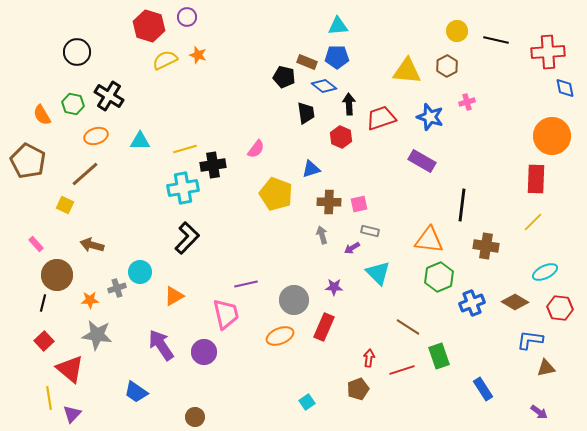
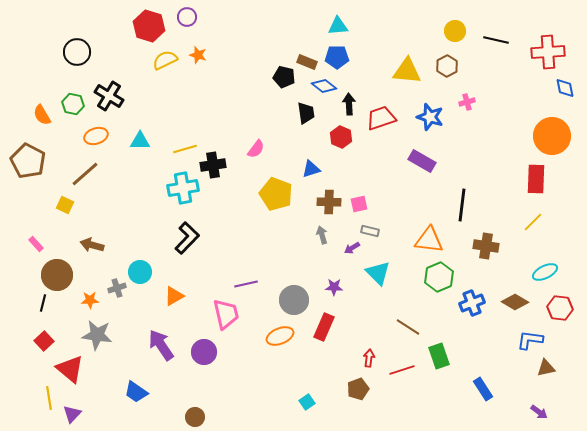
yellow circle at (457, 31): moved 2 px left
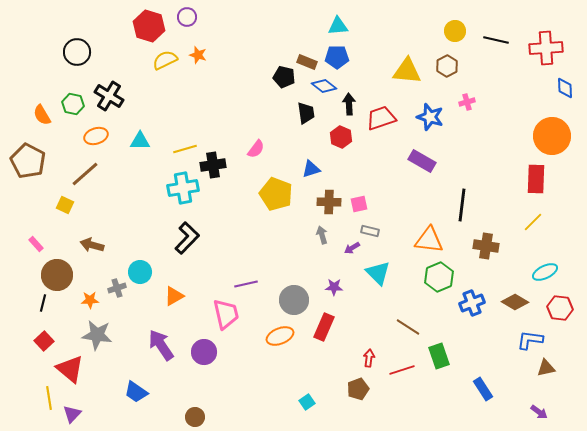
red cross at (548, 52): moved 2 px left, 4 px up
blue diamond at (565, 88): rotated 10 degrees clockwise
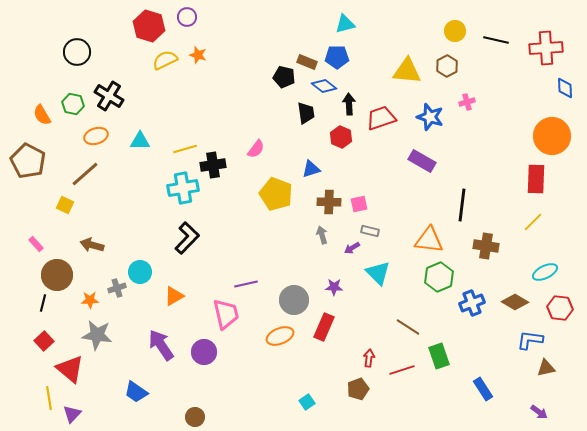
cyan triangle at (338, 26): moved 7 px right, 2 px up; rotated 10 degrees counterclockwise
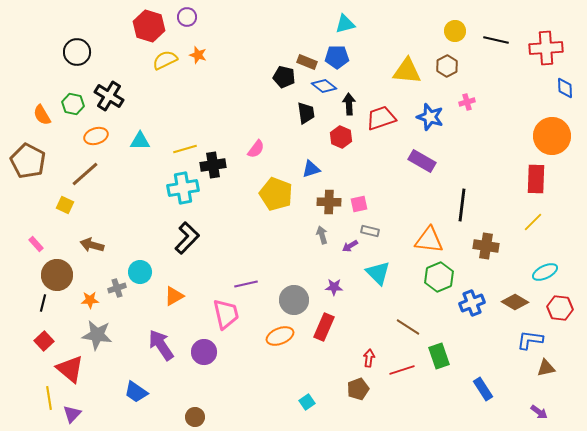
purple arrow at (352, 248): moved 2 px left, 2 px up
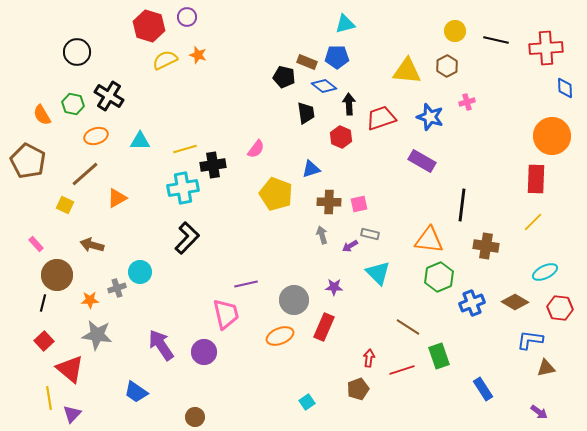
gray rectangle at (370, 231): moved 3 px down
orange triangle at (174, 296): moved 57 px left, 98 px up
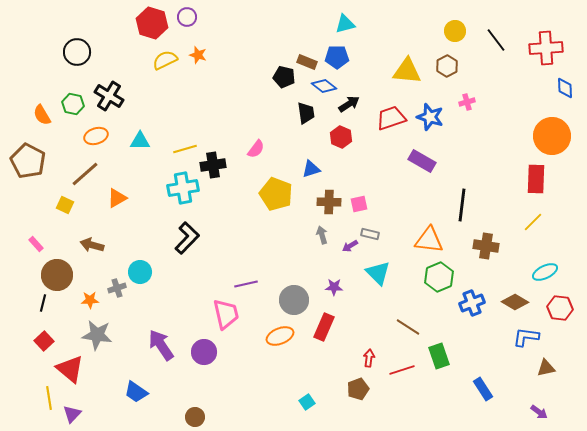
red hexagon at (149, 26): moved 3 px right, 3 px up
black line at (496, 40): rotated 40 degrees clockwise
black arrow at (349, 104): rotated 60 degrees clockwise
red trapezoid at (381, 118): moved 10 px right
blue L-shape at (530, 340): moved 4 px left, 3 px up
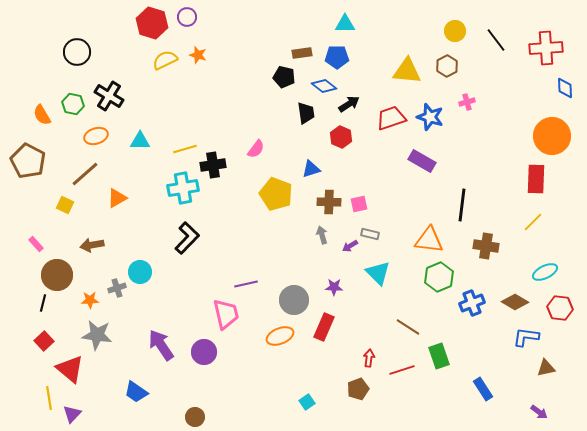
cyan triangle at (345, 24): rotated 15 degrees clockwise
brown rectangle at (307, 62): moved 5 px left, 9 px up; rotated 30 degrees counterclockwise
brown arrow at (92, 245): rotated 25 degrees counterclockwise
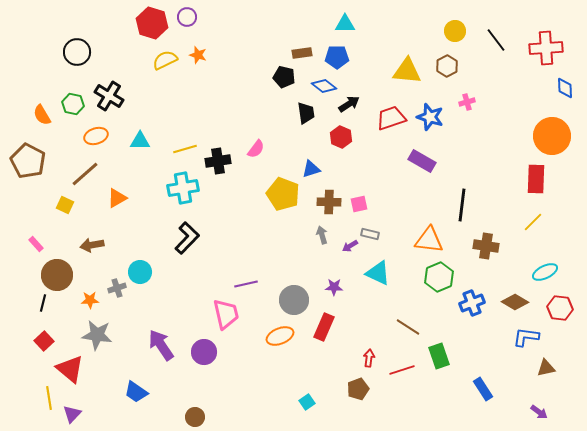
black cross at (213, 165): moved 5 px right, 4 px up
yellow pentagon at (276, 194): moved 7 px right
cyan triangle at (378, 273): rotated 20 degrees counterclockwise
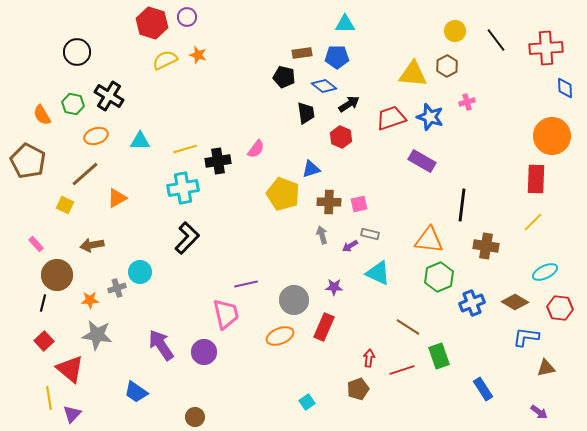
yellow triangle at (407, 71): moved 6 px right, 3 px down
